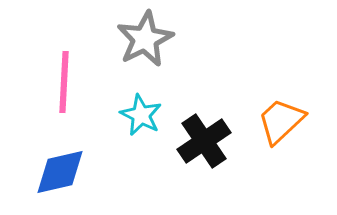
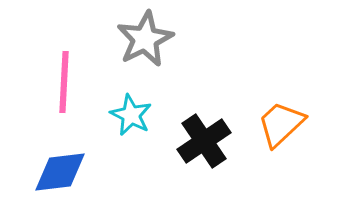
cyan star: moved 10 px left
orange trapezoid: moved 3 px down
blue diamond: rotated 6 degrees clockwise
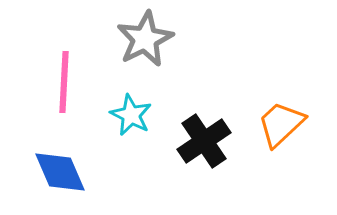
blue diamond: rotated 74 degrees clockwise
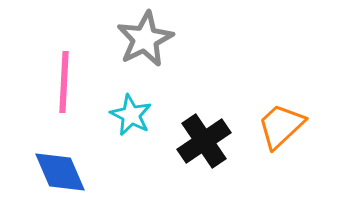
orange trapezoid: moved 2 px down
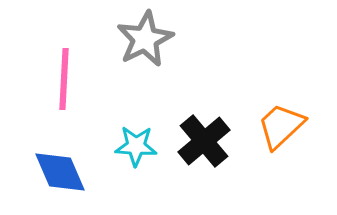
pink line: moved 3 px up
cyan star: moved 5 px right, 31 px down; rotated 24 degrees counterclockwise
black cross: rotated 6 degrees counterclockwise
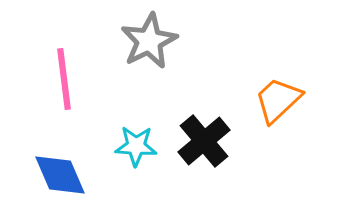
gray star: moved 4 px right, 2 px down
pink line: rotated 10 degrees counterclockwise
orange trapezoid: moved 3 px left, 26 px up
blue diamond: moved 3 px down
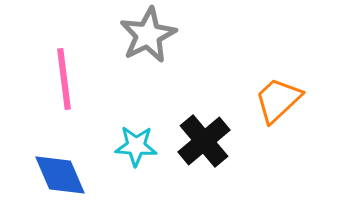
gray star: moved 1 px left, 6 px up
